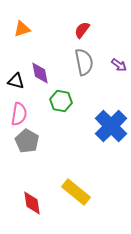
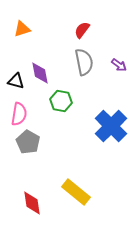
gray pentagon: moved 1 px right, 1 px down
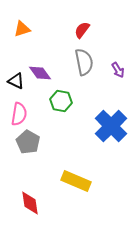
purple arrow: moved 1 px left, 5 px down; rotated 21 degrees clockwise
purple diamond: rotated 25 degrees counterclockwise
black triangle: rotated 12 degrees clockwise
yellow rectangle: moved 11 px up; rotated 16 degrees counterclockwise
red diamond: moved 2 px left
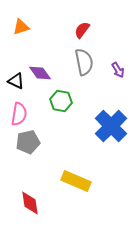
orange triangle: moved 1 px left, 2 px up
gray pentagon: rotated 30 degrees clockwise
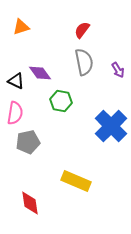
pink semicircle: moved 4 px left, 1 px up
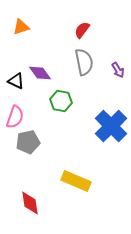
pink semicircle: moved 4 px down; rotated 10 degrees clockwise
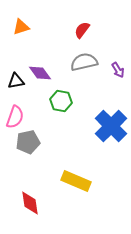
gray semicircle: rotated 92 degrees counterclockwise
black triangle: rotated 36 degrees counterclockwise
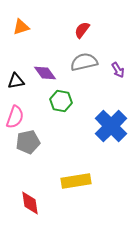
purple diamond: moved 5 px right
yellow rectangle: rotated 32 degrees counterclockwise
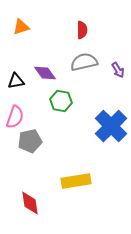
red semicircle: rotated 144 degrees clockwise
gray pentagon: moved 2 px right, 1 px up
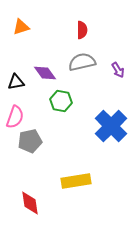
gray semicircle: moved 2 px left
black triangle: moved 1 px down
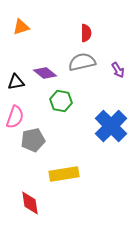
red semicircle: moved 4 px right, 3 px down
purple diamond: rotated 15 degrees counterclockwise
gray pentagon: moved 3 px right, 1 px up
yellow rectangle: moved 12 px left, 7 px up
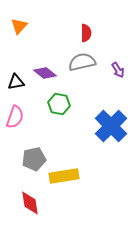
orange triangle: moved 2 px left, 1 px up; rotated 30 degrees counterclockwise
green hexagon: moved 2 px left, 3 px down
gray pentagon: moved 1 px right, 19 px down
yellow rectangle: moved 2 px down
